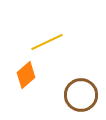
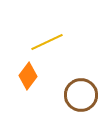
orange diamond: moved 2 px right, 1 px down; rotated 12 degrees counterclockwise
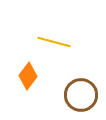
yellow line: moved 7 px right; rotated 40 degrees clockwise
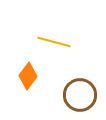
brown circle: moved 1 px left
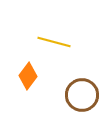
brown circle: moved 2 px right
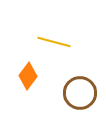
brown circle: moved 2 px left, 2 px up
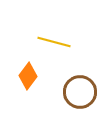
brown circle: moved 1 px up
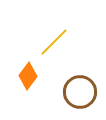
yellow line: rotated 60 degrees counterclockwise
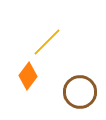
yellow line: moved 7 px left
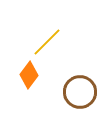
orange diamond: moved 1 px right, 1 px up
